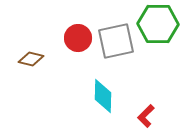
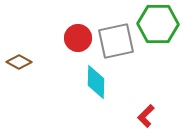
brown diamond: moved 12 px left, 3 px down; rotated 15 degrees clockwise
cyan diamond: moved 7 px left, 14 px up
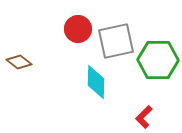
green hexagon: moved 36 px down
red circle: moved 9 px up
brown diamond: rotated 10 degrees clockwise
red L-shape: moved 2 px left, 1 px down
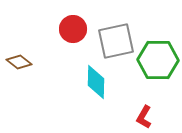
red circle: moved 5 px left
red L-shape: rotated 15 degrees counterclockwise
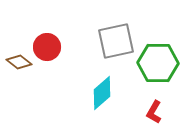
red circle: moved 26 px left, 18 px down
green hexagon: moved 3 px down
cyan diamond: moved 6 px right, 11 px down; rotated 48 degrees clockwise
red L-shape: moved 10 px right, 5 px up
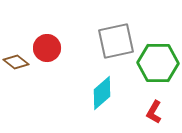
red circle: moved 1 px down
brown diamond: moved 3 px left
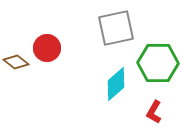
gray square: moved 13 px up
cyan diamond: moved 14 px right, 9 px up
